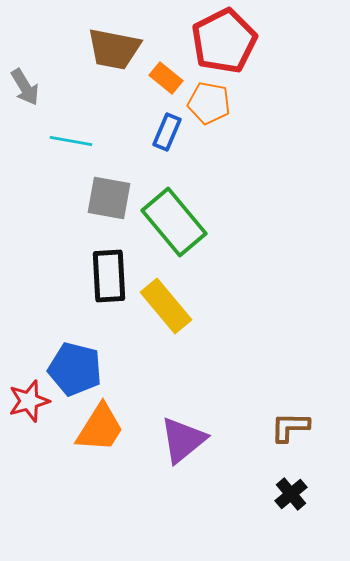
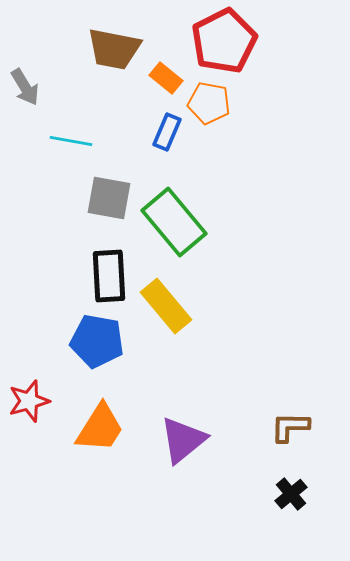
blue pentagon: moved 22 px right, 28 px up; rotated 4 degrees counterclockwise
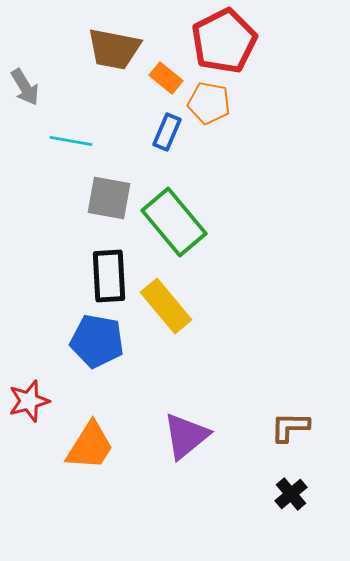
orange trapezoid: moved 10 px left, 18 px down
purple triangle: moved 3 px right, 4 px up
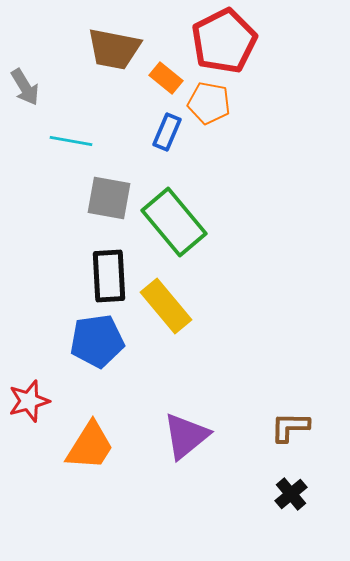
blue pentagon: rotated 18 degrees counterclockwise
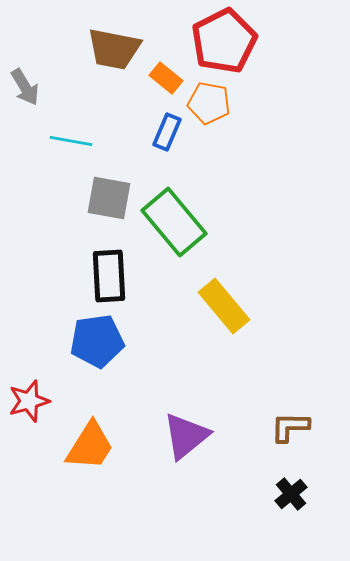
yellow rectangle: moved 58 px right
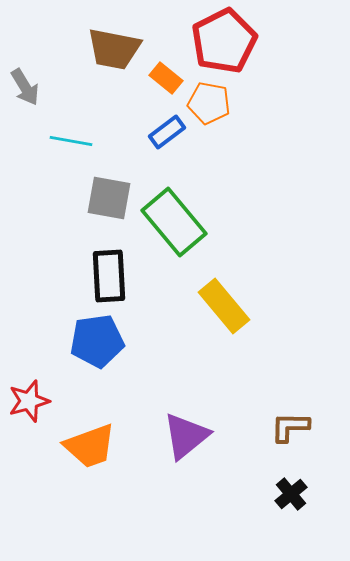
blue rectangle: rotated 30 degrees clockwise
orange trapezoid: rotated 38 degrees clockwise
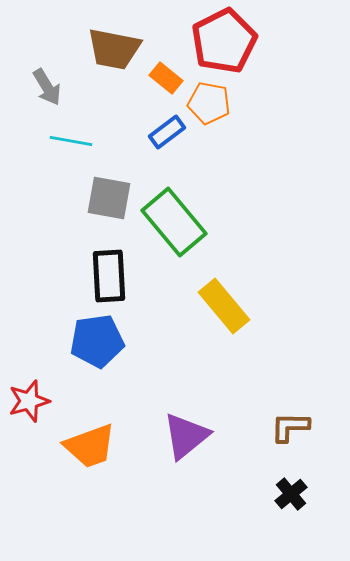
gray arrow: moved 22 px right
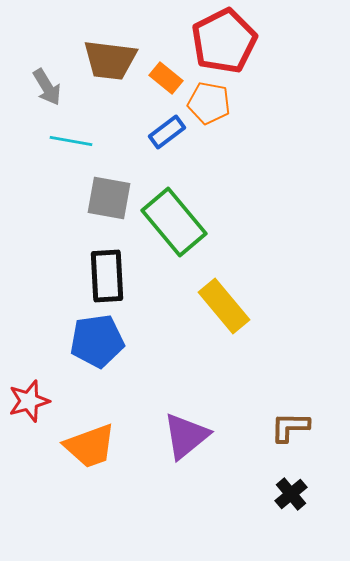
brown trapezoid: moved 4 px left, 11 px down; rotated 4 degrees counterclockwise
black rectangle: moved 2 px left
